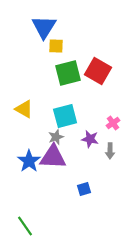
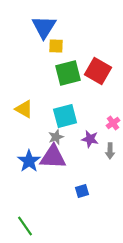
blue square: moved 2 px left, 2 px down
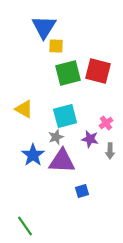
red square: rotated 16 degrees counterclockwise
pink cross: moved 7 px left
purple triangle: moved 9 px right, 4 px down
blue star: moved 4 px right, 6 px up
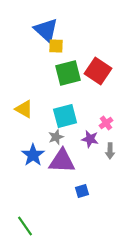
blue triangle: moved 2 px right, 3 px down; rotated 20 degrees counterclockwise
red square: rotated 20 degrees clockwise
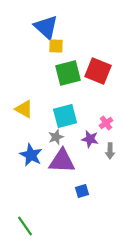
blue triangle: moved 3 px up
red square: rotated 12 degrees counterclockwise
blue star: moved 2 px left; rotated 10 degrees counterclockwise
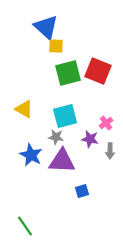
gray star: rotated 28 degrees clockwise
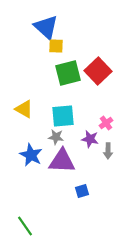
red square: rotated 24 degrees clockwise
cyan square: moved 2 px left; rotated 10 degrees clockwise
gray arrow: moved 2 px left
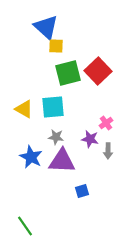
cyan square: moved 10 px left, 9 px up
blue star: moved 2 px down
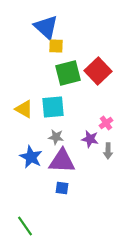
blue square: moved 20 px left, 3 px up; rotated 24 degrees clockwise
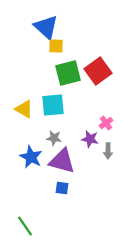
red square: rotated 8 degrees clockwise
cyan square: moved 2 px up
gray star: moved 2 px left, 1 px down
purple triangle: rotated 12 degrees clockwise
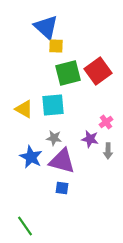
pink cross: moved 1 px up
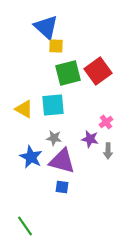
blue square: moved 1 px up
